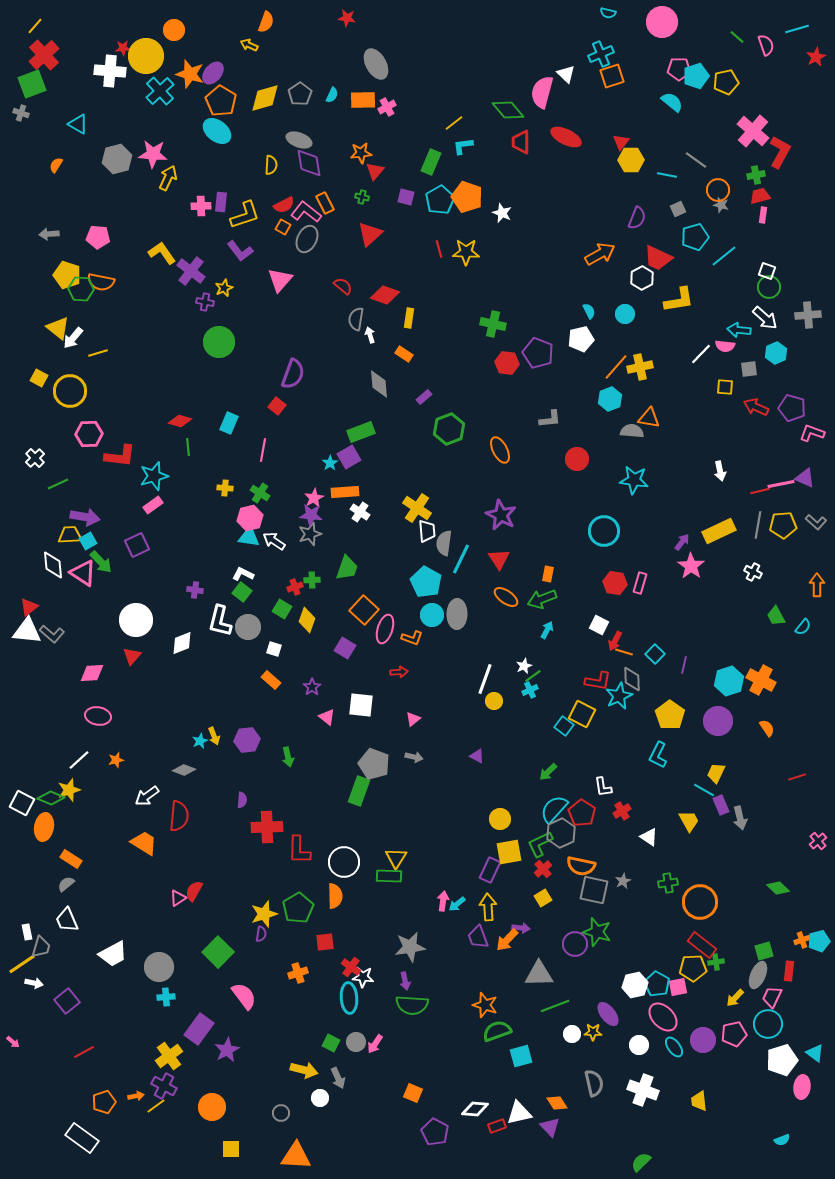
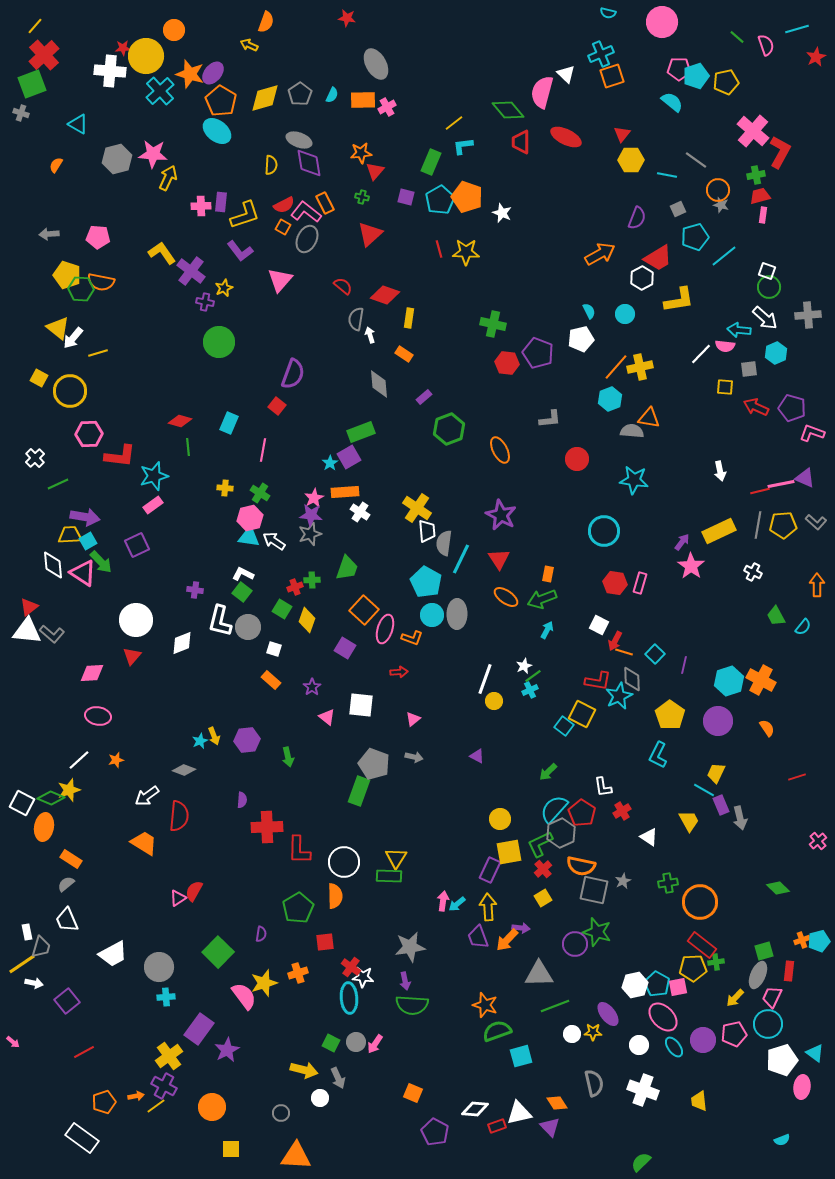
red triangle at (621, 142): moved 1 px right, 8 px up
red trapezoid at (658, 258): rotated 56 degrees counterclockwise
yellow star at (264, 914): moved 69 px down
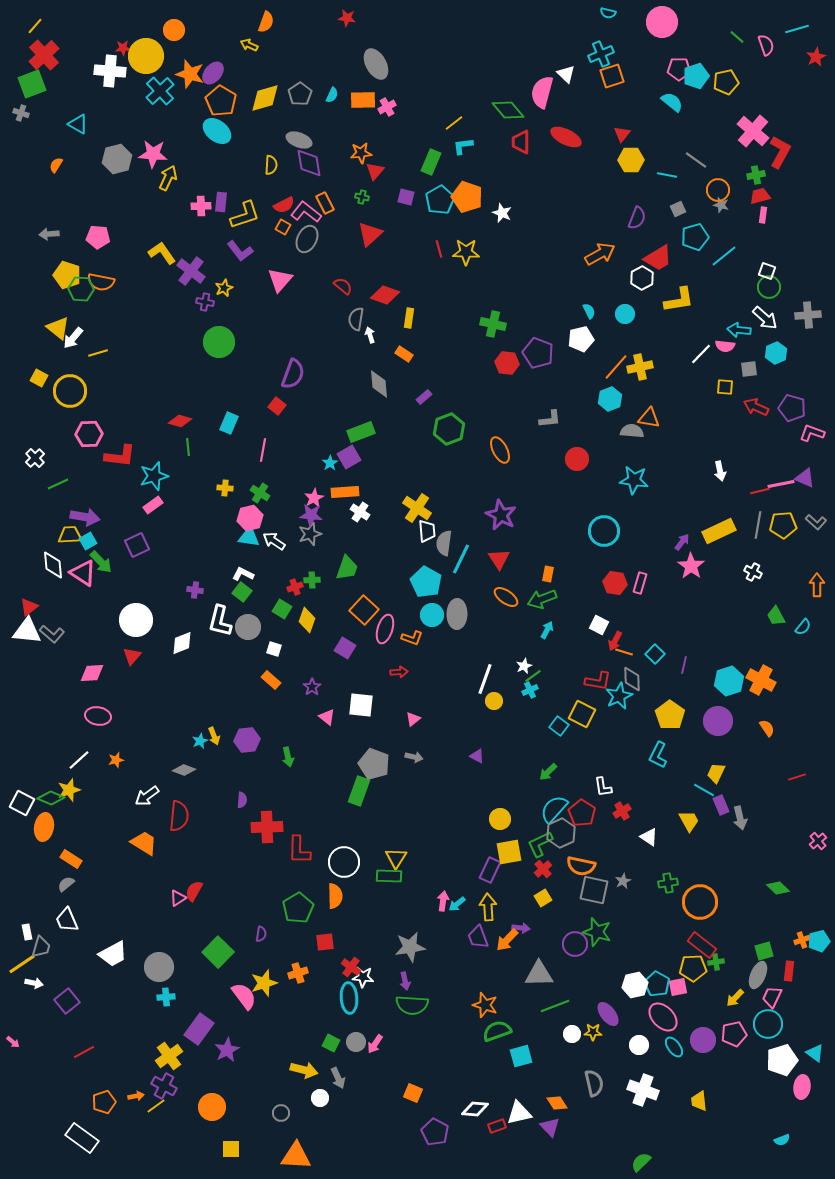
cyan square at (564, 726): moved 5 px left
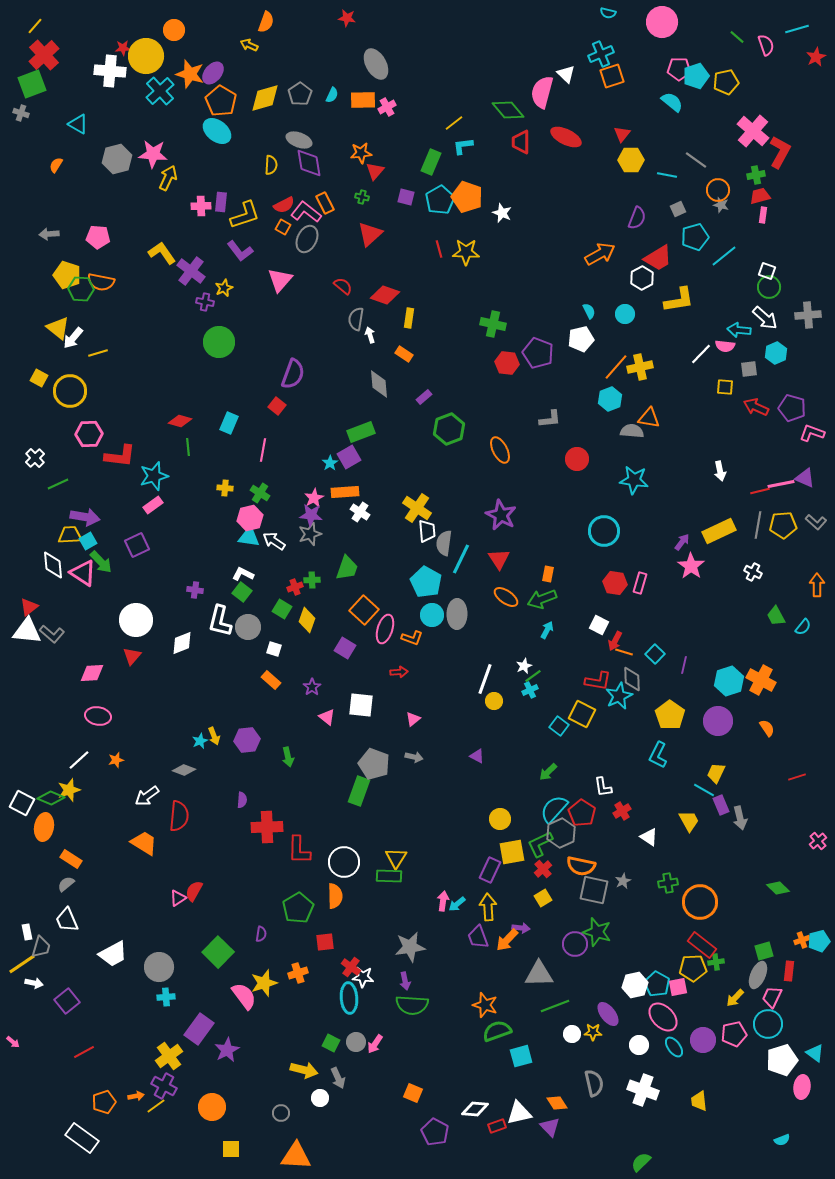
yellow square at (509, 852): moved 3 px right
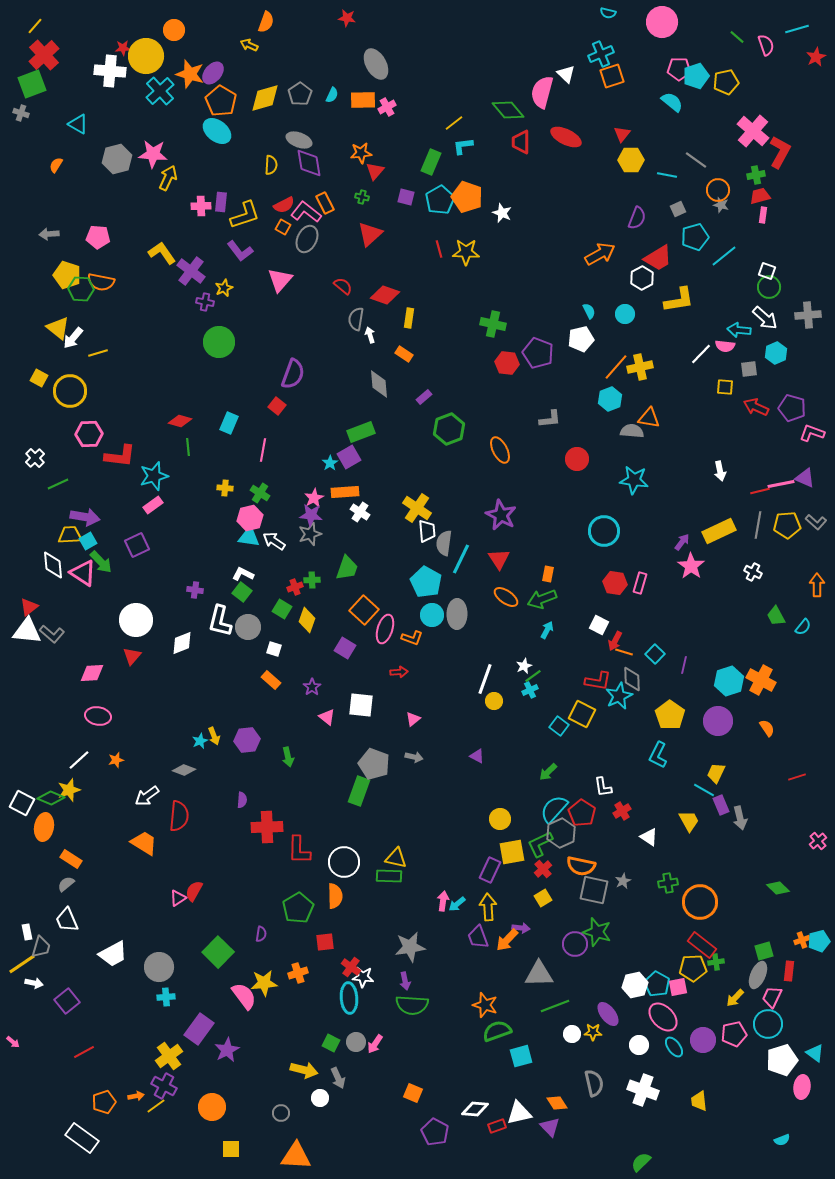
yellow pentagon at (783, 525): moved 4 px right
yellow triangle at (396, 858): rotated 50 degrees counterclockwise
yellow star at (264, 983): rotated 12 degrees clockwise
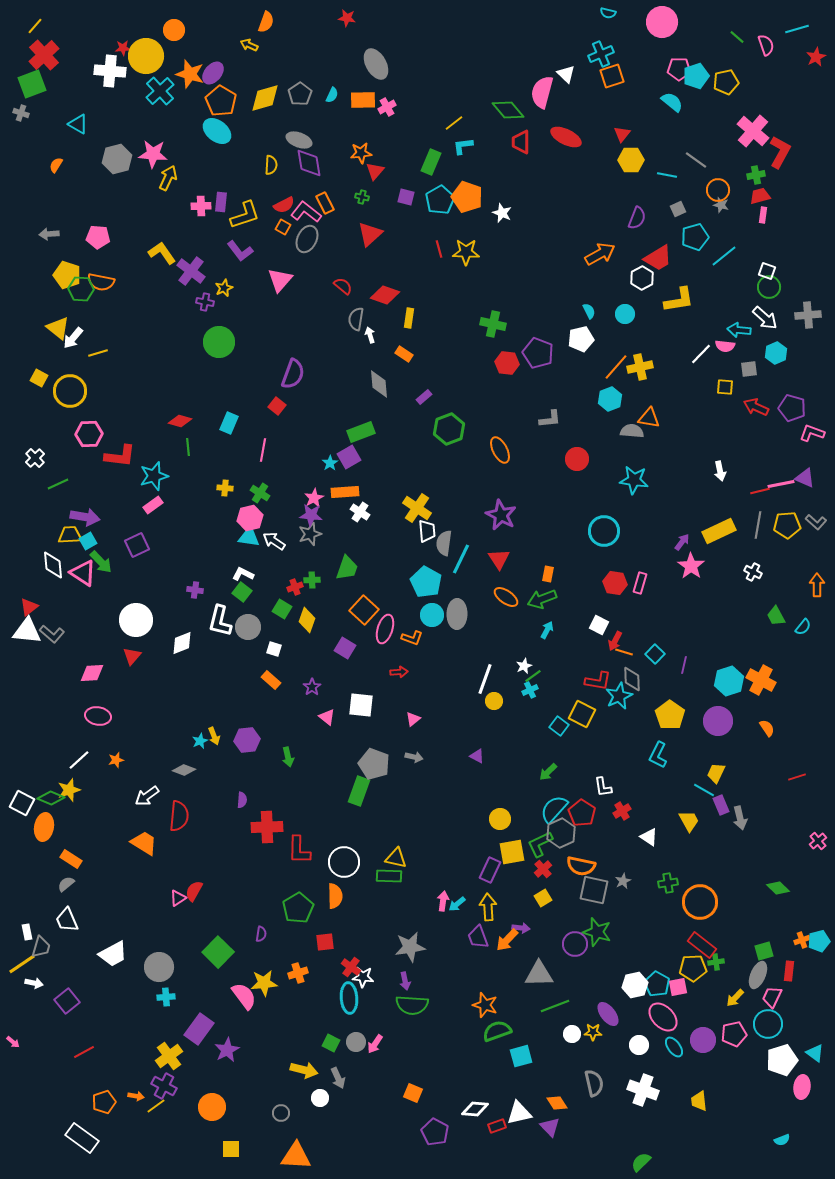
orange arrow at (136, 1096): rotated 21 degrees clockwise
